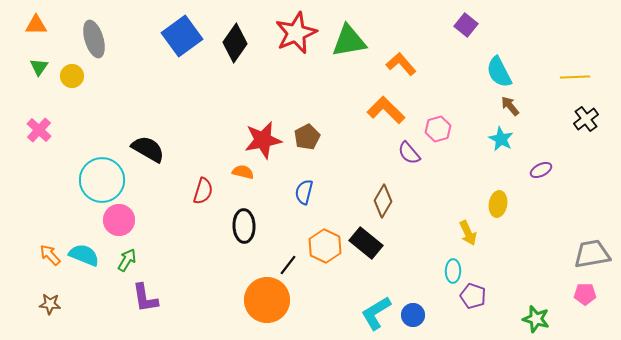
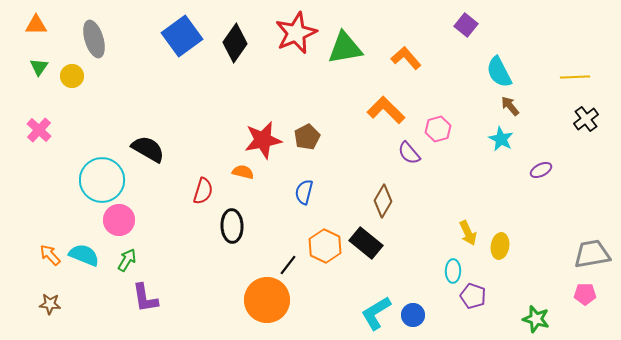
green triangle at (349, 41): moved 4 px left, 7 px down
orange L-shape at (401, 64): moved 5 px right, 6 px up
yellow ellipse at (498, 204): moved 2 px right, 42 px down
black ellipse at (244, 226): moved 12 px left
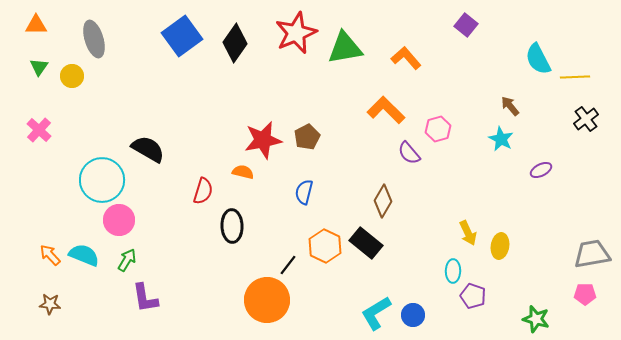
cyan semicircle at (499, 72): moved 39 px right, 13 px up
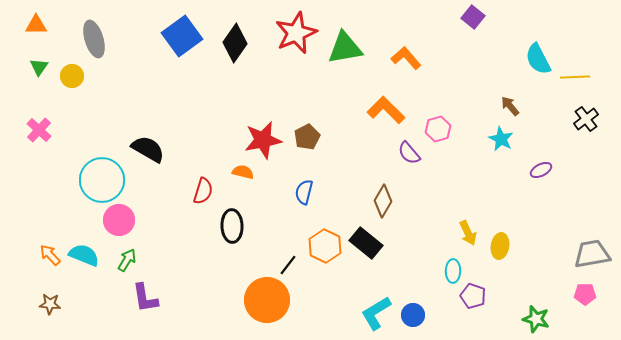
purple square at (466, 25): moved 7 px right, 8 px up
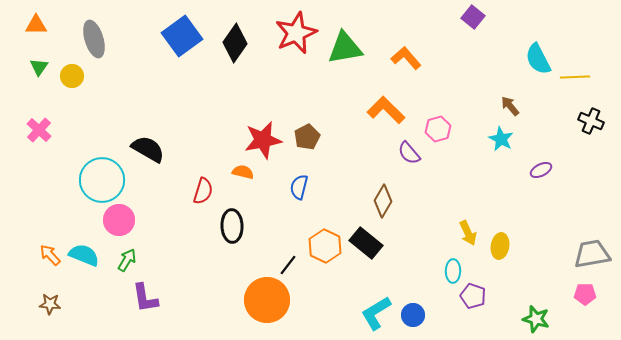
black cross at (586, 119): moved 5 px right, 2 px down; rotated 30 degrees counterclockwise
blue semicircle at (304, 192): moved 5 px left, 5 px up
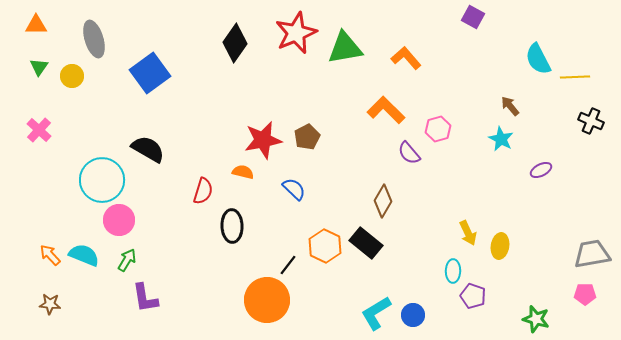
purple square at (473, 17): rotated 10 degrees counterclockwise
blue square at (182, 36): moved 32 px left, 37 px down
blue semicircle at (299, 187): moved 5 px left, 2 px down; rotated 120 degrees clockwise
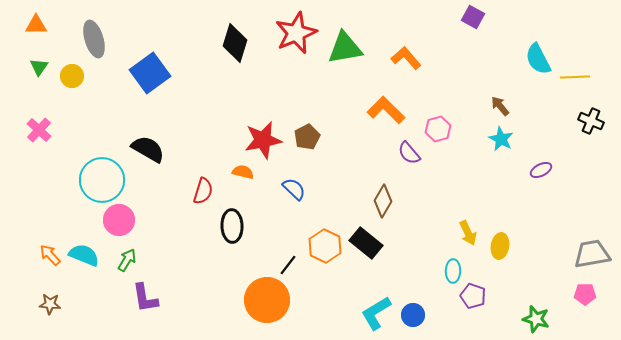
black diamond at (235, 43): rotated 18 degrees counterclockwise
brown arrow at (510, 106): moved 10 px left
